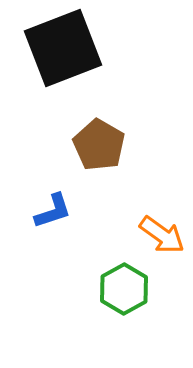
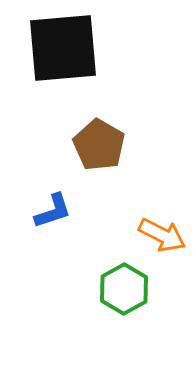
black square: rotated 16 degrees clockwise
orange arrow: rotated 9 degrees counterclockwise
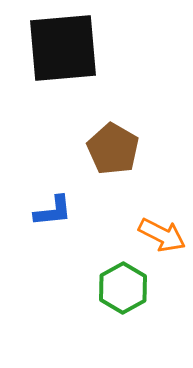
brown pentagon: moved 14 px right, 4 px down
blue L-shape: rotated 12 degrees clockwise
green hexagon: moved 1 px left, 1 px up
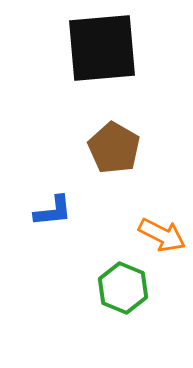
black square: moved 39 px right
brown pentagon: moved 1 px right, 1 px up
green hexagon: rotated 9 degrees counterclockwise
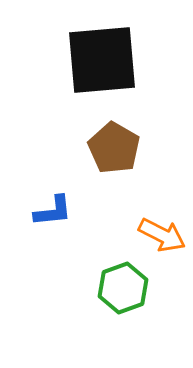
black square: moved 12 px down
green hexagon: rotated 18 degrees clockwise
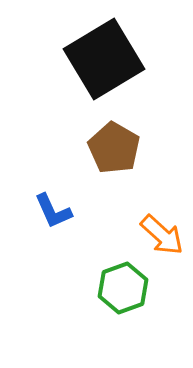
black square: moved 2 px right, 1 px up; rotated 26 degrees counterclockwise
blue L-shape: rotated 72 degrees clockwise
orange arrow: rotated 15 degrees clockwise
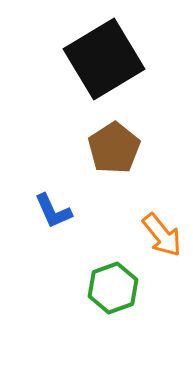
brown pentagon: rotated 9 degrees clockwise
orange arrow: rotated 9 degrees clockwise
green hexagon: moved 10 px left
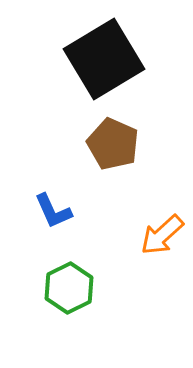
brown pentagon: moved 1 px left, 4 px up; rotated 15 degrees counterclockwise
orange arrow: rotated 87 degrees clockwise
green hexagon: moved 44 px left; rotated 6 degrees counterclockwise
